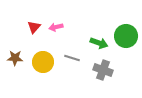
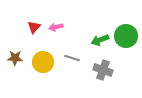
green arrow: moved 1 px right, 3 px up; rotated 138 degrees clockwise
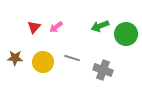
pink arrow: rotated 24 degrees counterclockwise
green circle: moved 2 px up
green arrow: moved 14 px up
